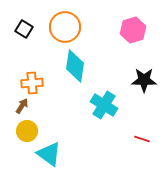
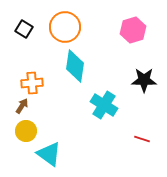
yellow circle: moved 1 px left
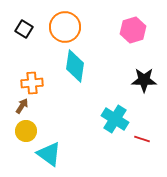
cyan cross: moved 11 px right, 14 px down
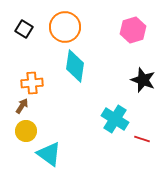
black star: moved 1 px left; rotated 20 degrees clockwise
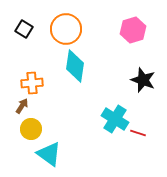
orange circle: moved 1 px right, 2 px down
yellow circle: moved 5 px right, 2 px up
red line: moved 4 px left, 6 px up
